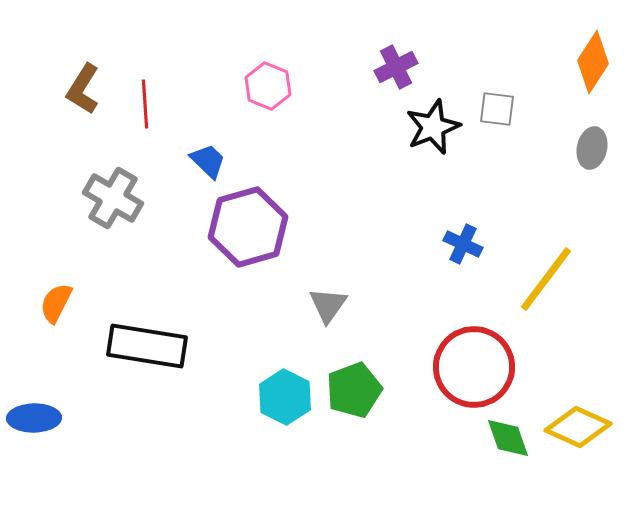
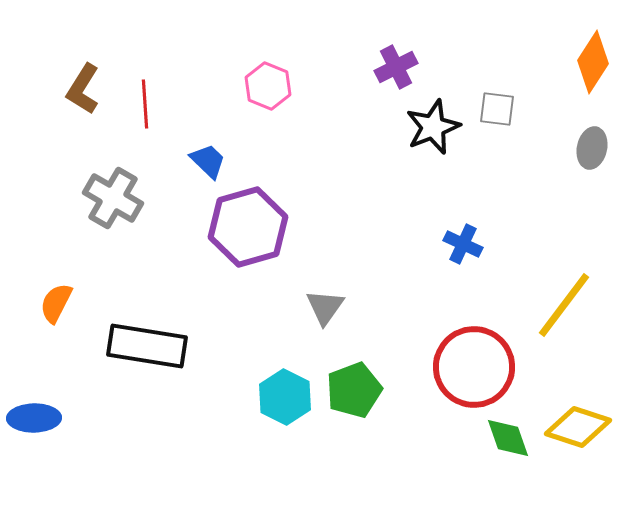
yellow line: moved 18 px right, 26 px down
gray triangle: moved 3 px left, 2 px down
yellow diamond: rotated 6 degrees counterclockwise
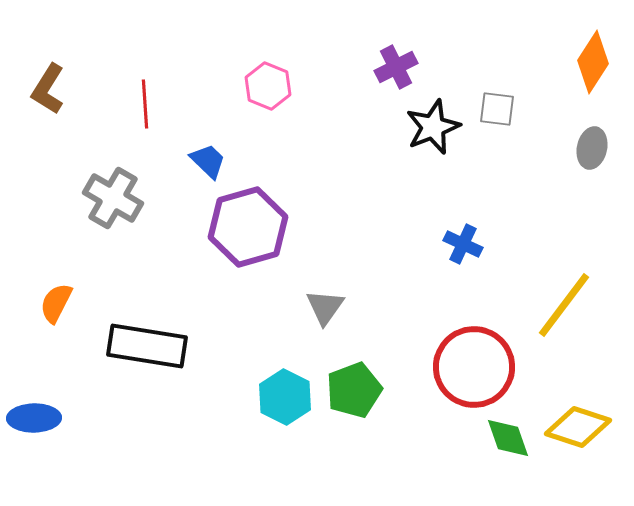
brown L-shape: moved 35 px left
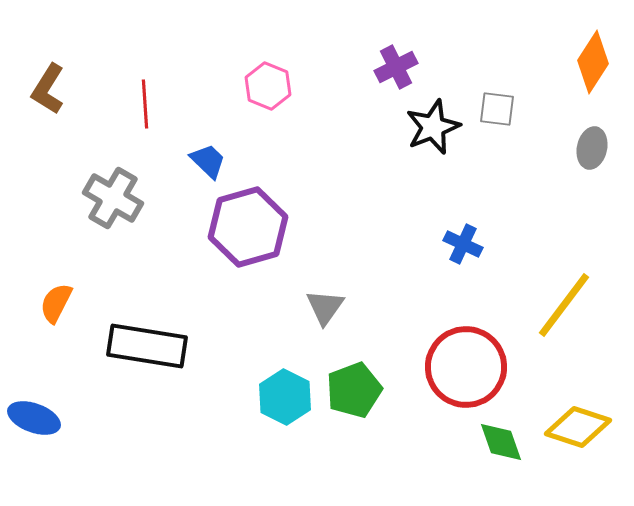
red circle: moved 8 px left
blue ellipse: rotated 21 degrees clockwise
green diamond: moved 7 px left, 4 px down
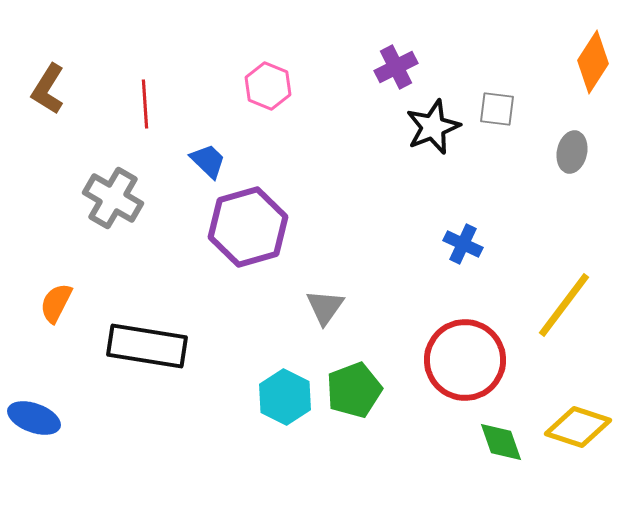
gray ellipse: moved 20 px left, 4 px down
red circle: moved 1 px left, 7 px up
